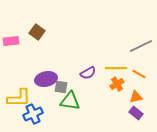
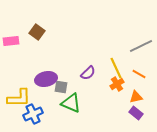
yellow line: rotated 65 degrees clockwise
purple semicircle: rotated 14 degrees counterclockwise
green triangle: moved 1 px right, 2 px down; rotated 15 degrees clockwise
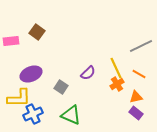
purple ellipse: moved 15 px left, 5 px up; rotated 10 degrees counterclockwise
gray square: rotated 24 degrees clockwise
green triangle: moved 12 px down
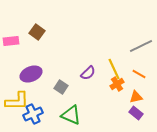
yellow line: moved 2 px left, 1 px down
yellow L-shape: moved 2 px left, 3 px down
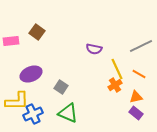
yellow line: moved 3 px right
purple semicircle: moved 6 px right, 24 px up; rotated 56 degrees clockwise
orange cross: moved 2 px left, 1 px down
green triangle: moved 3 px left, 2 px up
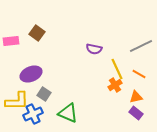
brown square: moved 1 px down
gray square: moved 17 px left, 7 px down
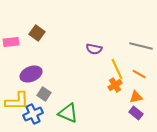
pink rectangle: moved 1 px down
gray line: rotated 40 degrees clockwise
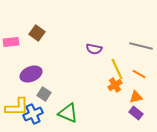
yellow L-shape: moved 6 px down
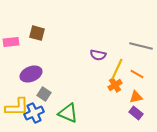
brown square: rotated 21 degrees counterclockwise
purple semicircle: moved 4 px right, 6 px down
yellow line: rotated 50 degrees clockwise
orange line: moved 2 px left
blue cross: moved 1 px right, 1 px up
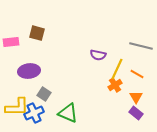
purple ellipse: moved 2 px left, 3 px up; rotated 15 degrees clockwise
orange triangle: rotated 48 degrees counterclockwise
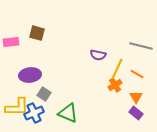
purple ellipse: moved 1 px right, 4 px down
